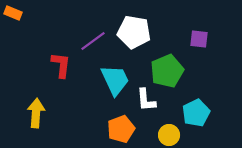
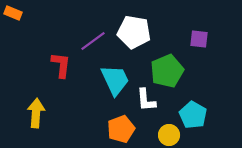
cyan pentagon: moved 3 px left, 2 px down; rotated 16 degrees counterclockwise
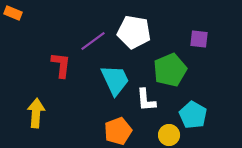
green pentagon: moved 3 px right, 1 px up
orange pentagon: moved 3 px left, 2 px down
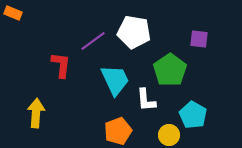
green pentagon: rotated 12 degrees counterclockwise
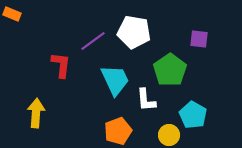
orange rectangle: moved 1 px left, 1 px down
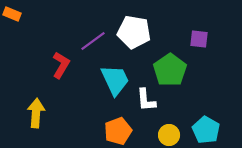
red L-shape: rotated 24 degrees clockwise
cyan pentagon: moved 13 px right, 15 px down
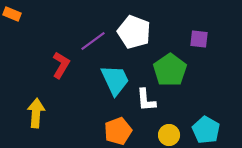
white pentagon: rotated 12 degrees clockwise
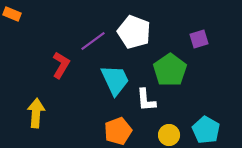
purple square: rotated 24 degrees counterclockwise
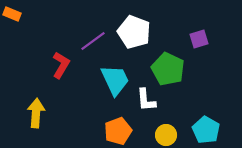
green pentagon: moved 2 px left, 1 px up; rotated 12 degrees counterclockwise
yellow circle: moved 3 px left
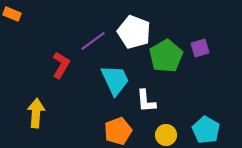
purple square: moved 1 px right, 9 px down
green pentagon: moved 2 px left, 13 px up; rotated 16 degrees clockwise
white L-shape: moved 1 px down
